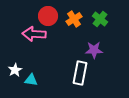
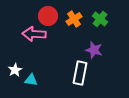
purple star: rotated 18 degrees clockwise
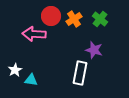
red circle: moved 3 px right
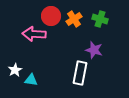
green cross: rotated 21 degrees counterclockwise
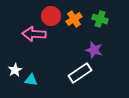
white rectangle: rotated 45 degrees clockwise
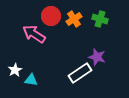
pink arrow: rotated 30 degrees clockwise
purple star: moved 3 px right, 7 px down
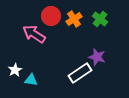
green cross: rotated 21 degrees clockwise
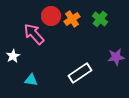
orange cross: moved 2 px left
pink arrow: rotated 15 degrees clockwise
purple star: moved 19 px right; rotated 24 degrees counterclockwise
white star: moved 2 px left, 14 px up
